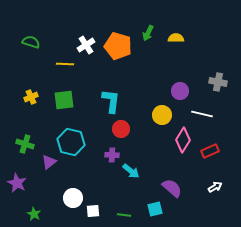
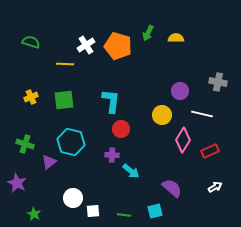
cyan square: moved 2 px down
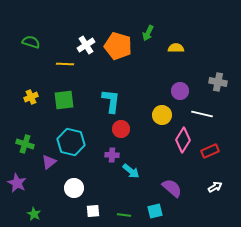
yellow semicircle: moved 10 px down
white circle: moved 1 px right, 10 px up
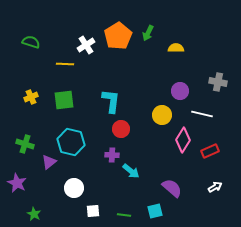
orange pentagon: moved 10 px up; rotated 24 degrees clockwise
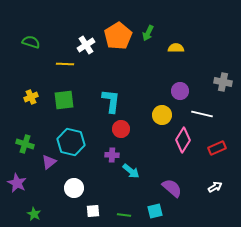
gray cross: moved 5 px right
red rectangle: moved 7 px right, 3 px up
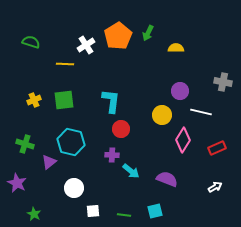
yellow cross: moved 3 px right, 3 px down
white line: moved 1 px left, 2 px up
purple semicircle: moved 5 px left, 9 px up; rotated 20 degrees counterclockwise
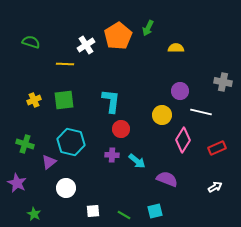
green arrow: moved 5 px up
cyan arrow: moved 6 px right, 10 px up
white circle: moved 8 px left
green line: rotated 24 degrees clockwise
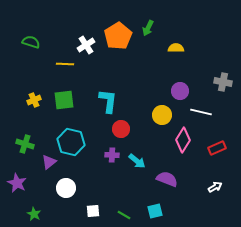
cyan L-shape: moved 3 px left
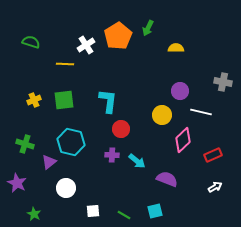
pink diamond: rotated 15 degrees clockwise
red rectangle: moved 4 px left, 7 px down
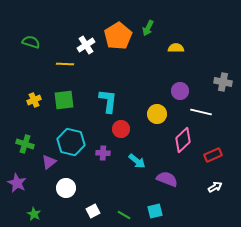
yellow circle: moved 5 px left, 1 px up
purple cross: moved 9 px left, 2 px up
white square: rotated 24 degrees counterclockwise
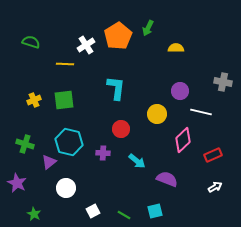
cyan L-shape: moved 8 px right, 13 px up
cyan hexagon: moved 2 px left
